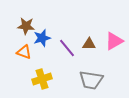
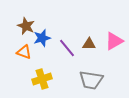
brown star: rotated 18 degrees clockwise
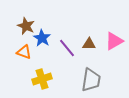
blue star: rotated 24 degrees counterclockwise
gray trapezoid: rotated 90 degrees counterclockwise
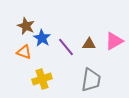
purple line: moved 1 px left, 1 px up
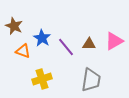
brown star: moved 12 px left
orange triangle: moved 1 px left, 1 px up
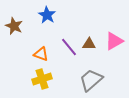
blue star: moved 5 px right, 23 px up
purple line: moved 3 px right
orange triangle: moved 18 px right, 3 px down
gray trapezoid: rotated 140 degrees counterclockwise
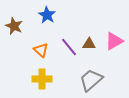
orange triangle: moved 4 px up; rotated 21 degrees clockwise
yellow cross: rotated 18 degrees clockwise
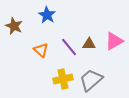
yellow cross: moved 21 px right; rotated 12 degrees counterclockwise
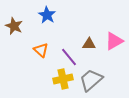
purple line: moved 10 px down
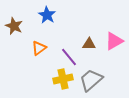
orange triangle: moved 2 px left, 2 px up; rotated 42 degrees clockwise
